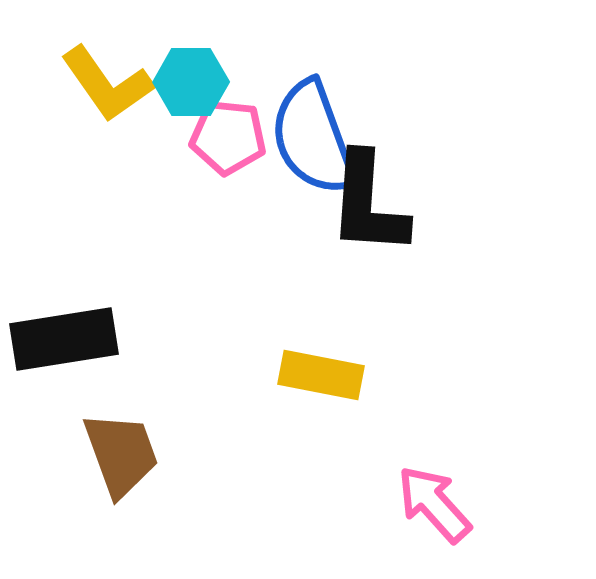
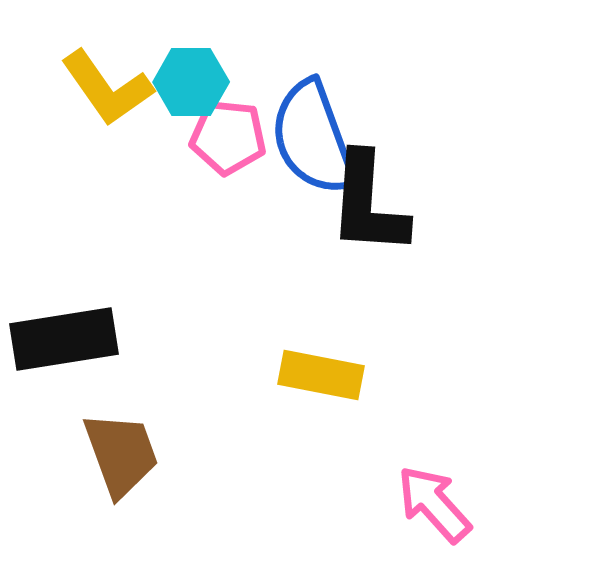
yellow L-shape: moved 4 px down
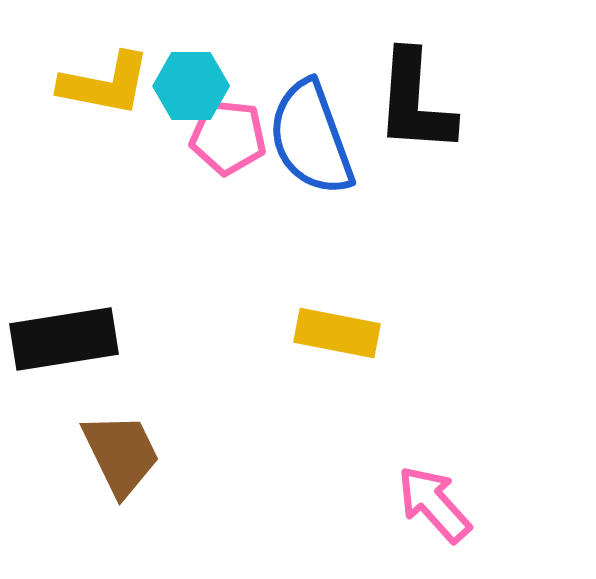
cyan hexagon: moved 4 px down
yellow L-shape: moved 2 px left, 4 px up; rotated 44 degrees counterclockwise
blue semicircle: moved 2 px left
black L-shape: moved 47 px right, 102 px up
yellow rectangle: moved 16 px right, 42 px up
brown trapezoid: rotated 6 degrees counterclockwise
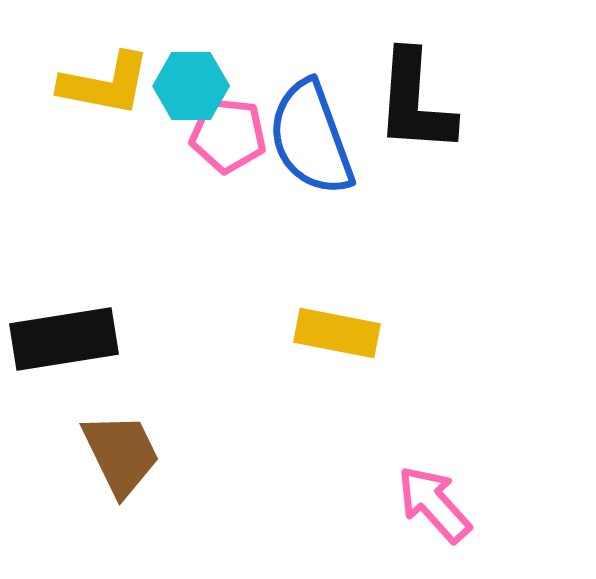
pink pentagon: moved 2 px up
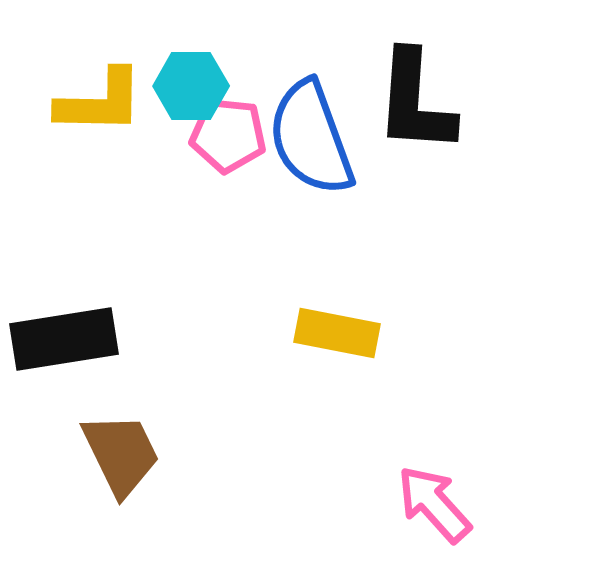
yellow L-shape: moved 5 px left, 18 px down; rotated 10 degrees counterclockwise
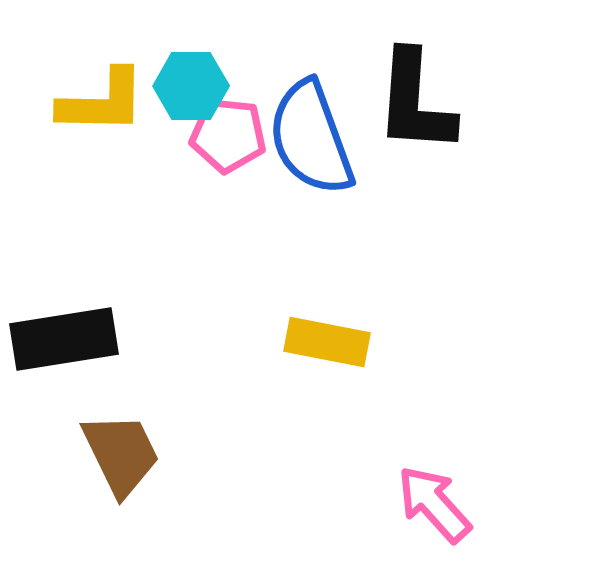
yellow L-shape: moved 2 px right
yellow rectangle: moved 10 px left, 9 px down
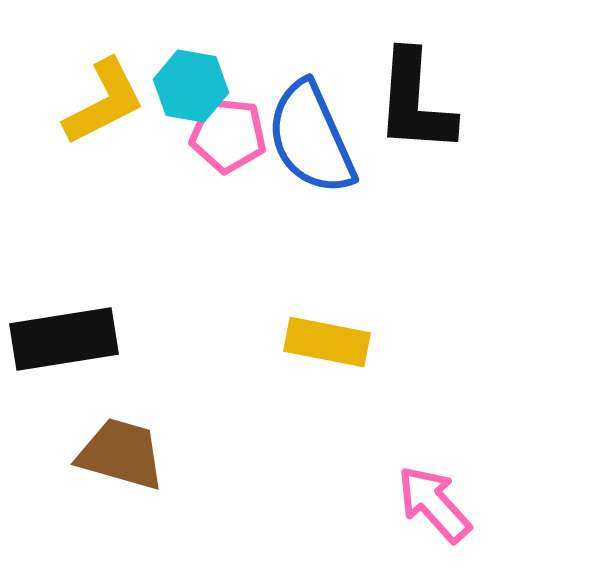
cyan hexagon: rotated 10 degrees clockwise
yellow L-shape: moved 2 px right; rotated 28 degrees counterclockwise
blue semicircle: rotated 4 degrees counterclockwise
brown trapezoid: rotated 48 degrees counterclockwise
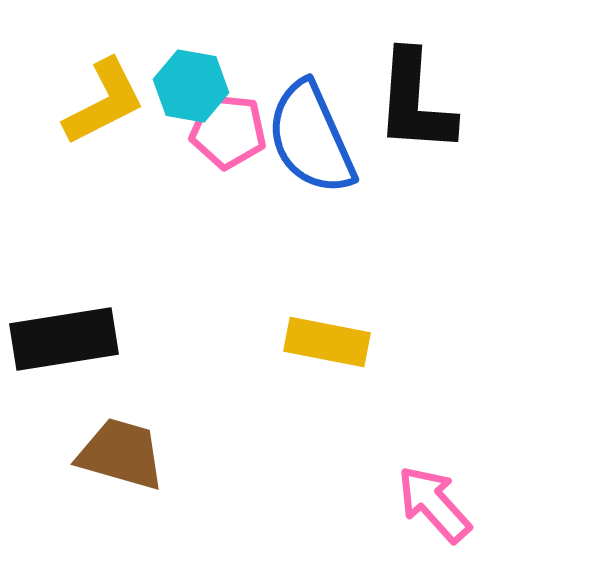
pink pentagon: moved 4 px up
